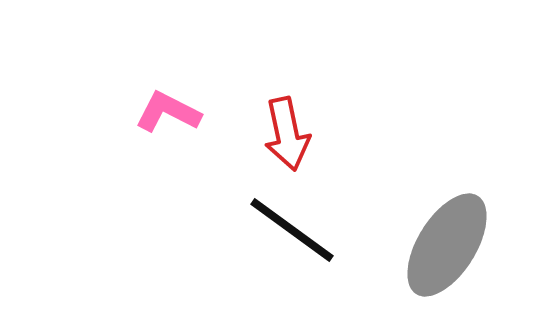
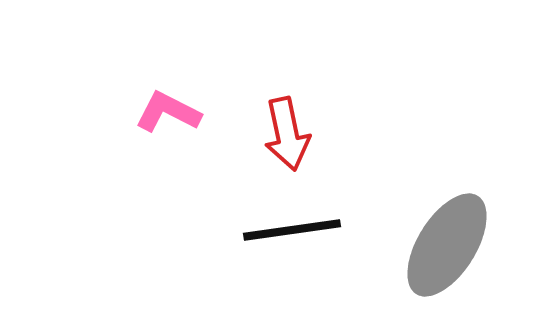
black line: rotated 44 degrees counterclockwise
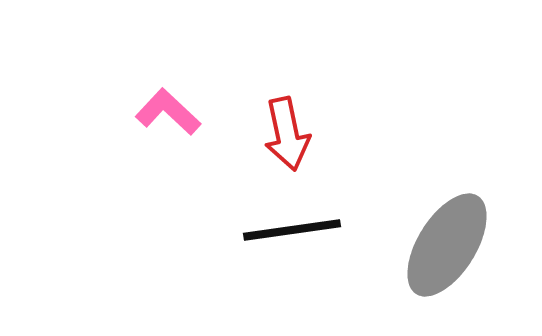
pink L-shape: rotated 16 degrees clockwise
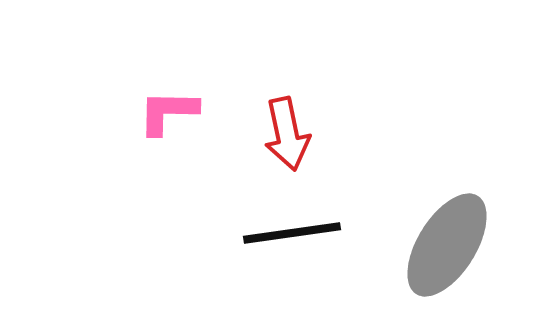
pink L-shape: rotated 42 degrees counterclockwise
black line: moved 3 px down
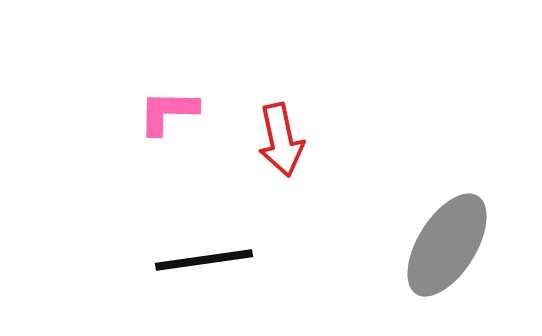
red arrow: moved 6 px left, 6 px down
black line: moved 88 px left, 27 px down
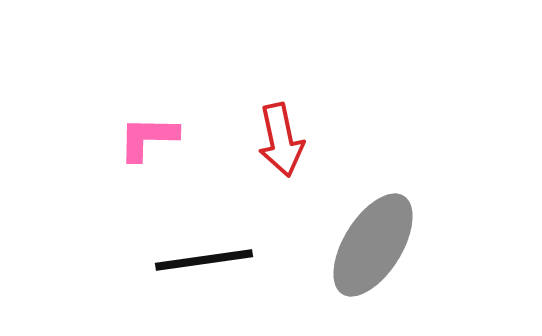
pink L-shape: moved 20 px left, 26 px down
gray ellipse: moved 74 px left
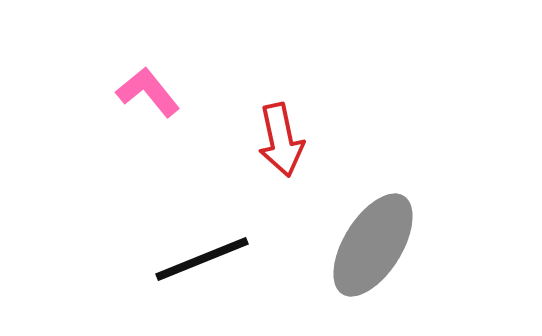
pink L-shape: moved 46 px up; rotated 50 degrees clockwise
black line: moved 2 px left, 1 px up; rotated 14 degrees counterclockwise
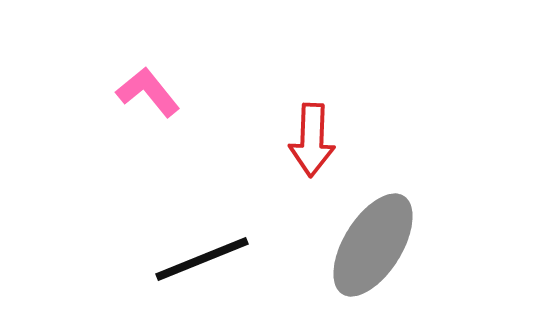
red arrow: moved 31 px right; rotated 14 degrees clockwise
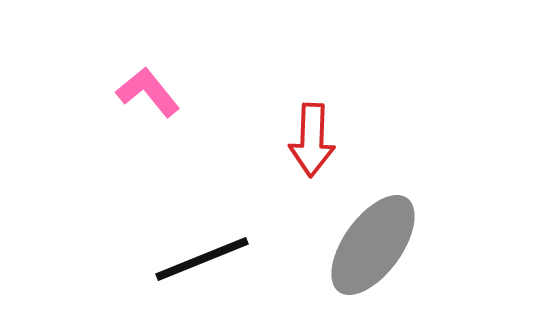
gray ellipse: rotated 4 degrees clockwise
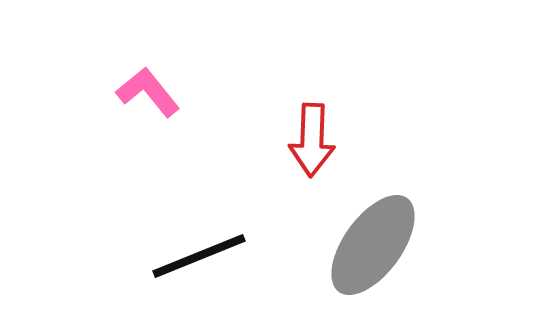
black line: moved 3 px left, 3 px up
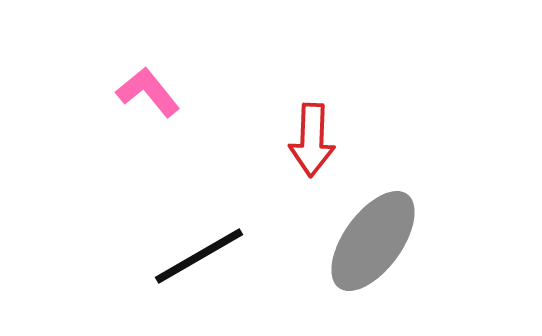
gray ellipse: moved 4 px up
black line: rotated 8 degrees counterclockwise
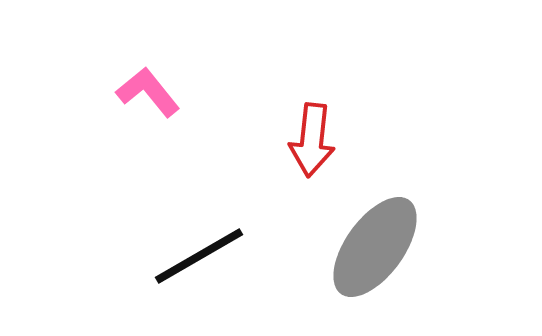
red arrow: rotated 4 degrees clockwise
gray ellipse: moved 2 px right, 6 px down
